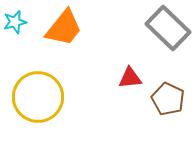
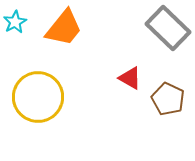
cyan star: rotated 15 degrees counterclockwise
red triangle: rotated 35 degrees clockwise
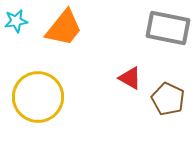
cyan star: moved 1 px right, 1 px up; rotated 20 degrees clockwise
gray rectangle: rotated 33 degrees counterclockwise
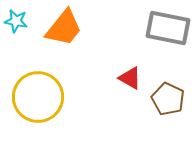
cyan star: rotated 20 degrees clockwise
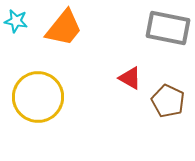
brown pentagon: moved 2 px down
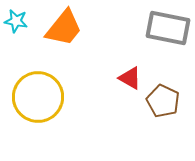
brown pentagon: moved 5 px left
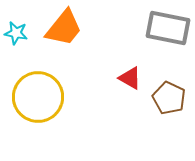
cyan star: moved 12 px down
brown pentagon: moved 6 px right, 3 px up
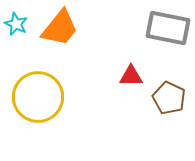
orange trapezoid: moved 4 px left
cyan star: moved 9 px up; rotated 15 degrees clockwise
red triangle: moved 1 px right, 2 px up; rotated 30 degrees counterclockwise
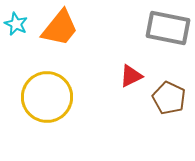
red triangle: rotated 25 degrees counterclockwise
yellow circle: moved 9 px right
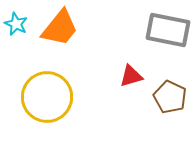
gray rectangle: moved 2 px down
red triangle: rotated 10 degrees clockwise
brown pentagon: moved 1 px right, 1 px up
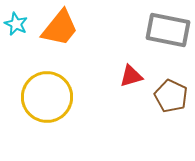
brown pentagon: moved 1 px right, 1 px up
